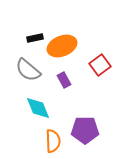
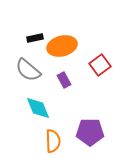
orange ellipse: rotated 8 degrees clockwise
purple pentagon: moved 5 px right, 2 px down
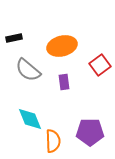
black rectangle: moved 21 px left
purple rectangle: moved 2 px down; rotated 21 degrees clockwise
cyan diamond: moved 8 px left, 11 px down
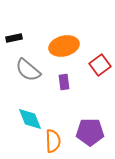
orange ellipse: moved 2 px right
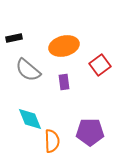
orange semicircle: moved 1 px left
